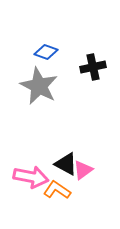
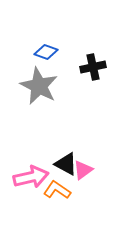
pink arrow: rotated 24 degrees counterclockwise
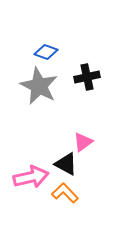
black cross: moved 6 px left, 10 px down
pink triangle: moved 28 px up
orange L-shape: moved 8 px right, 3 px down; rotated 12 degrees clockwise
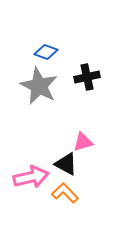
pink triangle: rotated 20 degrees clockwise
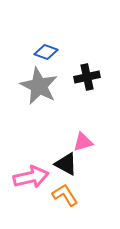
orange L-shape: moved 2 px down; rotated 12 degrees clockwise
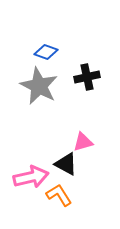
orange L-shape: moved 6 px left
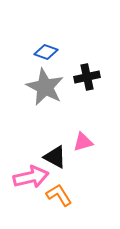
gray star: moved 6 px right, 1 px down
black triangle: moved 11 px left, 7 px up
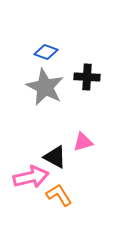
black cross: rotated 15 degrees clockwise
